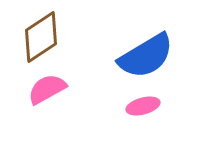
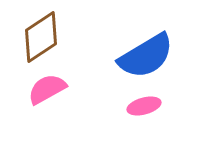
pink ellipse: moved 1 px right
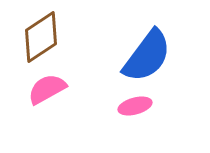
blue semicircle: moved 1 px right; rotated 22 degrees counterclockwise
pink ellipse: moved 9 px left
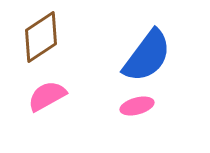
pink semicircle: moved 7 px down
pink ellipse: moved 2 px right
